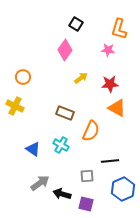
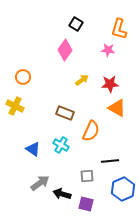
yellow arrow: moved 1 px right, 2 px down
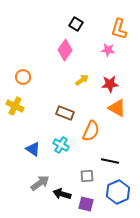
black line: rotated 18 degrees clockwise
blue hexagon: moved 5 px left, 3 px down
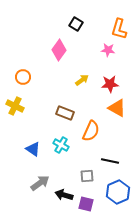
pink diamond: moved 6 px left
black arrow: moved 2 px right, 1 px down
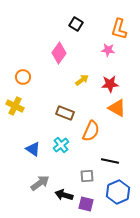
pink diamond: moved 3 px down
cyan cross: rotated 21 degrees clockwise
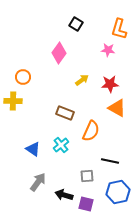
yellow cross: moved 2 px left, 5 px up; rotated 24 degrees counterclockwise
gray arrow: moved 2 px left, 1 px up; rotated 18 degrees counterclockwise
blue hexagon: rotated 10 degrees clockwise
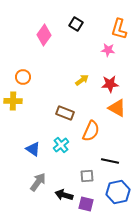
pink diamond: moved 15 px left, 18 px up
